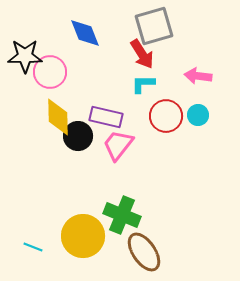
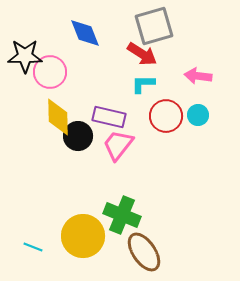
red arrow: rotated 24 degrees counterclockwise
purple rectangle: moved 3 px right
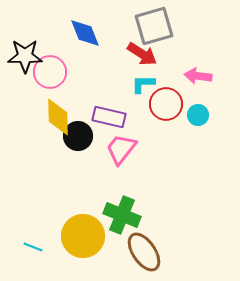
red circle: moved 12 px up
pink trapezoid: moved 3 px right, 4 px down
